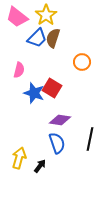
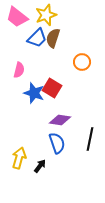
yellow star: rotated 15 degrees clockwise
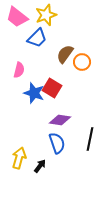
brown semicircle: moved 12 px right, 16 px down; rotated 18 degrees clockwise
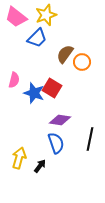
pink trapezoid: moved 1 px left
pink semicircle: moved 5 px left, 10 px down
blue semicircle: moved 1 px left
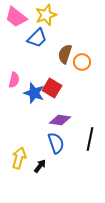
brown semicircle: rotated 18 degrees counterclockwise
